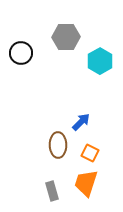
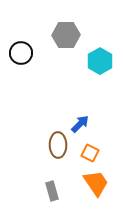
gray hexagon: moved 2 px up
blue arrow: moved 1 px left, 2 px down
orange trapezoid: moved 10 px right; rotated 128 degrees clockwise
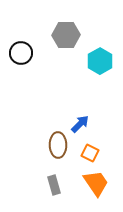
gray rectangle: moved 2 px right, 6 px up
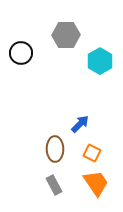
brown ellipse: moved 3 px left, 4 px down
orange square: moved 2 px right
gray rectangle: rotated 12 degrees counterclockwise
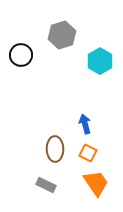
gray hexagon: moved 4 px left; rotated 16 degrees counterclockwise
black circle: moved 2 px down
blue arrow: moved 5 px right; rotated 60 degrees counterclockwise
orange square: moved 4 px left
gray rectangle: moved 8 px left; rotated 36 degrees counterclockwise
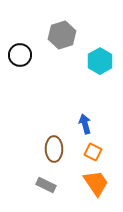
black circle: moved 1 px left
brown ellipse: moved 1 px left
orange square: moved 5 px right, 1 px up
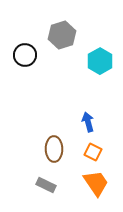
black circle: moved 5 px right
blue arrow: moved 3 px right, 2 px up
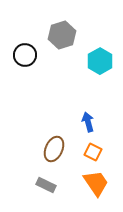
brown ellipse: rotated 25 degrees clockwise
